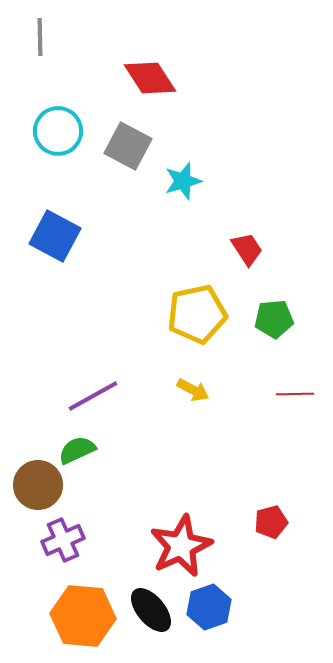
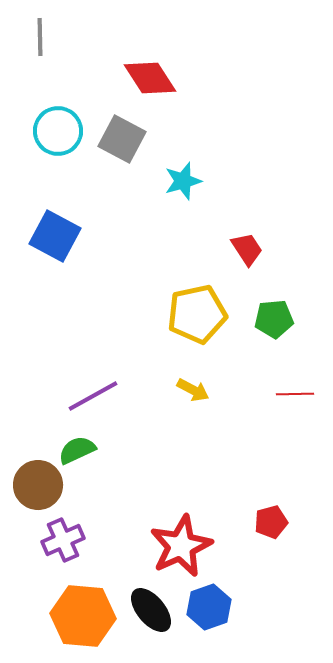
gray square: moved 6 px left, 7 px up
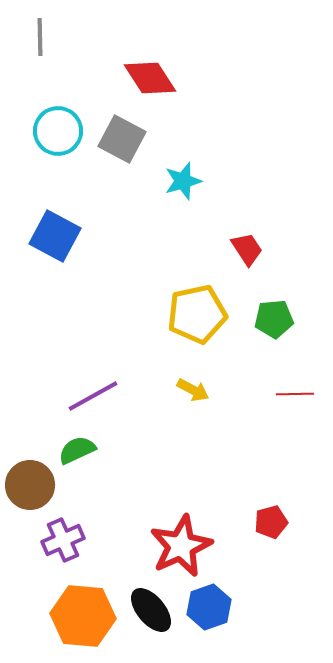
brown circle: moved 8 px left
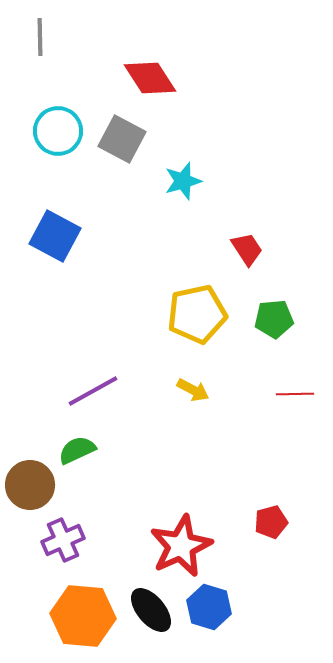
purple line: moved 5 px up
blue hexagon: rotated 24 degrees counterclockwise
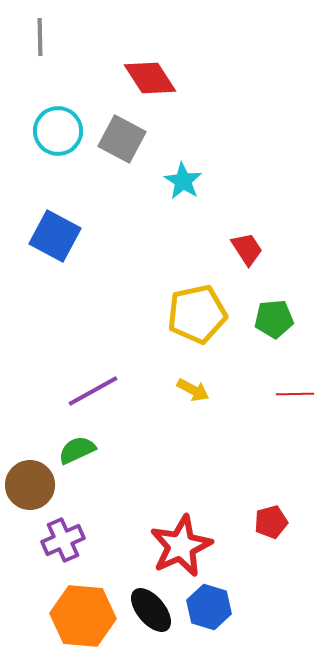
cyan star: rotated 24 degrees counterclockwise
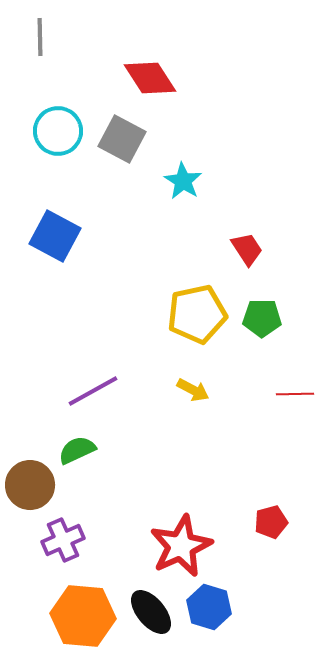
green pentagon: moved 12 px left, 1 px up; rotated 6 degrees clockwise
black ellipse: moved 2 px down
